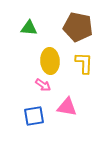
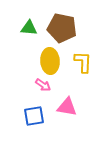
brown pentagon: moved 16 px left, 1 px down
yellow L-shape: moved 1 px left, 1 px up
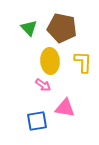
green triangle: rotated 42 degrees clockwise
pink triangle: moved 2 px left, 1 px down
blue square: moved 3 px right, 5 px down
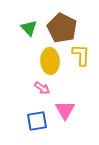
brown pentagon: rotated 16 degrees clockwise
yellow L-shape: moved 2 px left, 7 px up
pink arrow: moved 1 px left, 3 px down
pink triangle: moved 2 px down; rotated 50 degrees clockwise
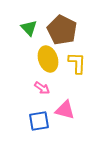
brown pentagon: moved 2 px down
yellow L-shape: moved 4 px left, 8 px down
yellow ellipse: moved 2 px left, 2 px up; rotated 15 degrees counterclockwise
pink triangle: rotated 45 degrees counterclockwise
blue square: moved 2 px right
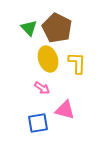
brown pentagon: moved 5 px left, 2 px up
blue square: moved 1 px left, 2 px down
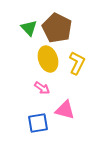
yellow L-shape: rotated 25 degrees clockwise
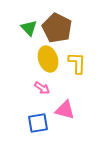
yellow L-shape: rotated 25 degrees counterclockwise
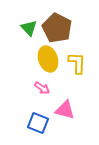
blue square: rotated 30 degrees clockwise
